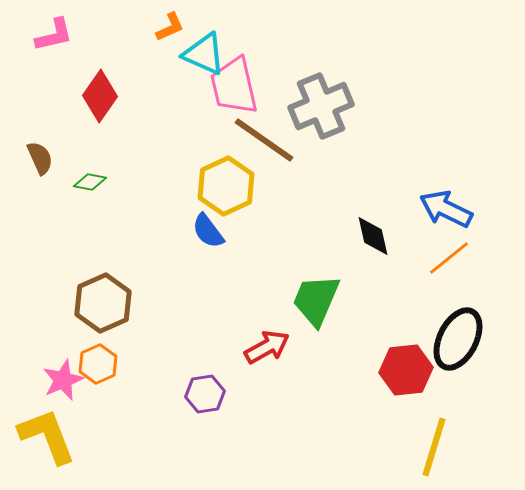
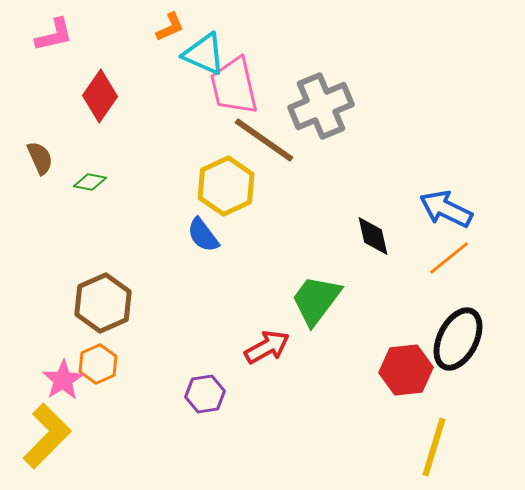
blue semicircle: moved 5 px left, 4 px down
green trapezoid: rotated 14 degrees clockwise
pink star: rotated 9 degrees counterclockwise
yellow L-shape: rotated 66 degrees clockwise
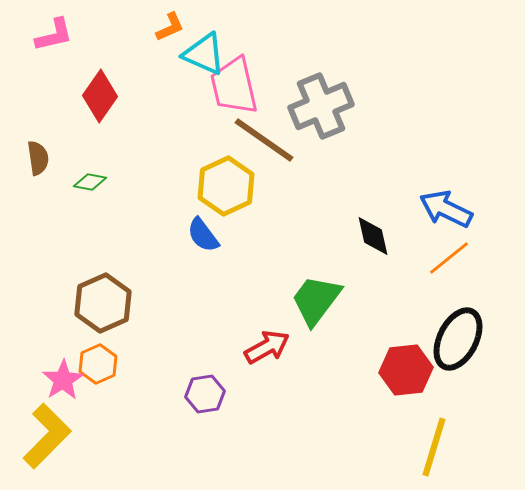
brown semicircle: moved 2 px left; rotated 16 degrees clockwise
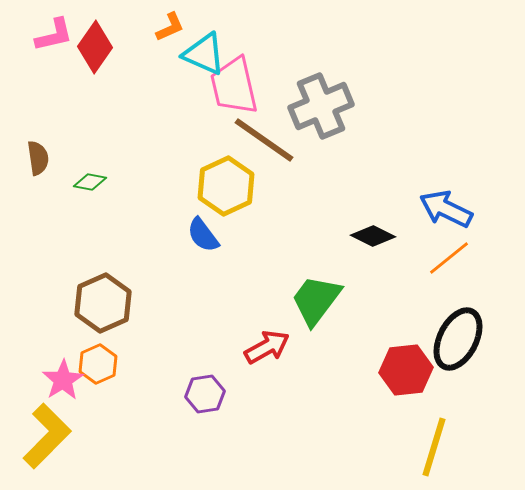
red diamond: moved 5 px left, 49 px up
black diamond: rotated 51 degrees counterclockwise
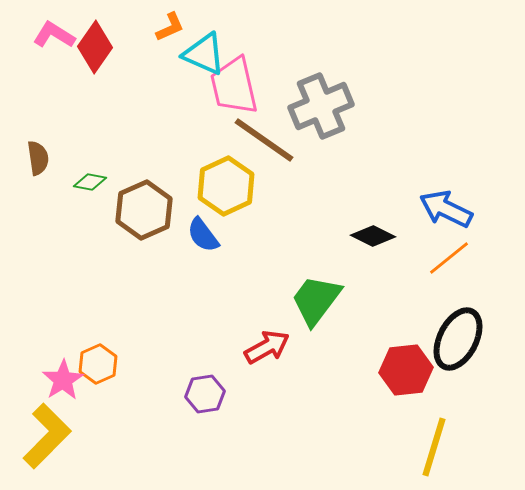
pink L-shape: rotated 135 degrees counterclockwise
brown hexagon: moved 41 px right, 93 px up
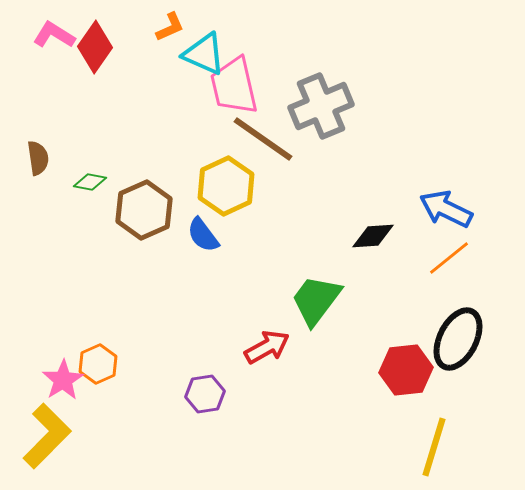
brown line: moved 1 px left, 1 px up
black diamond: rotated 30 degrees counterclockwise
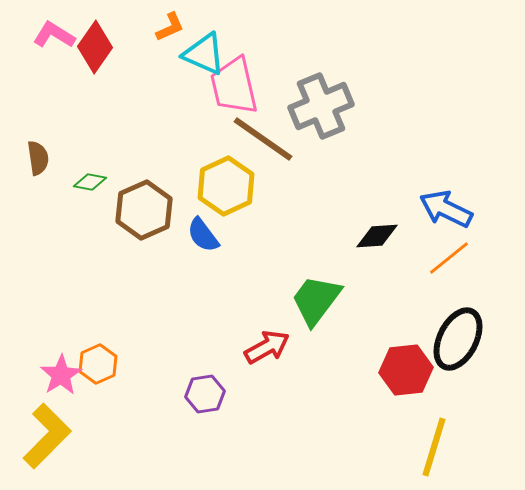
black diamond: moved 4 px right
pink star: moved 2 px left, 5 px up
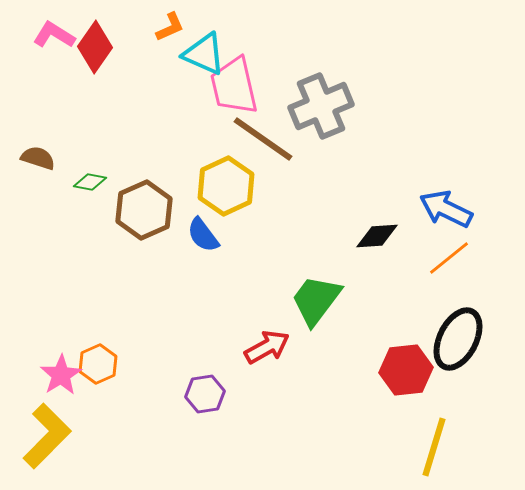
brown semicircle: rotated 64 degrees counterclockwise
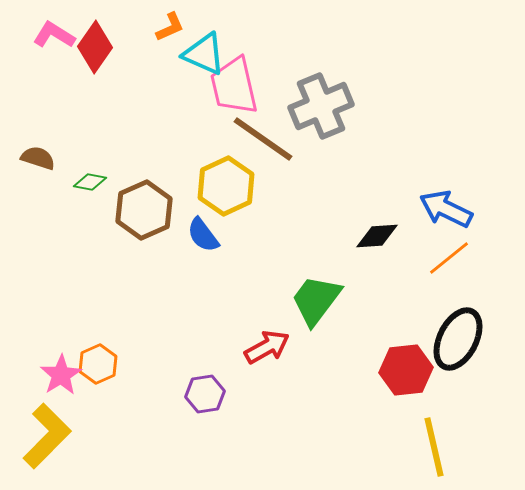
yellow line: rotated 30 degrees counterclockwise
